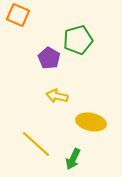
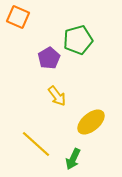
orange square: moved 2 px down
purple pentagon: rotated 10 degrees clockwise
yellow arrow: rotated 140 degrees counterclockwise
yellow ellipse: rotated 52 degrees counterclockwise
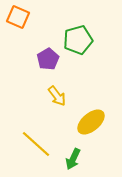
purple pentagon: moved 1 px left, 1 px down
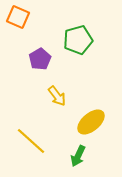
purple pentagon: moved 8 px left
yellow line: moved 5 px left, 3 px up
green arrow: moved 5 px right, 3 px up
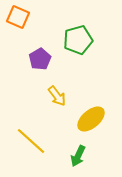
yellow ellipse: moved 3 px up
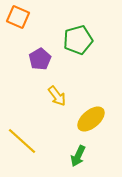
yellow line: moved 9 px left
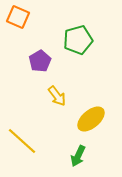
purple pentagon: moved 2 px down
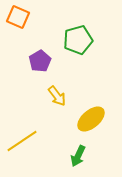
yellow line: rotated 76 degrees counterclockwise
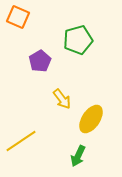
yellow arrow: moved 5 px right, 3 px down
yellow ellipse: rotated 16 degrees counterclockwise
yellow line: moved 1 px left
